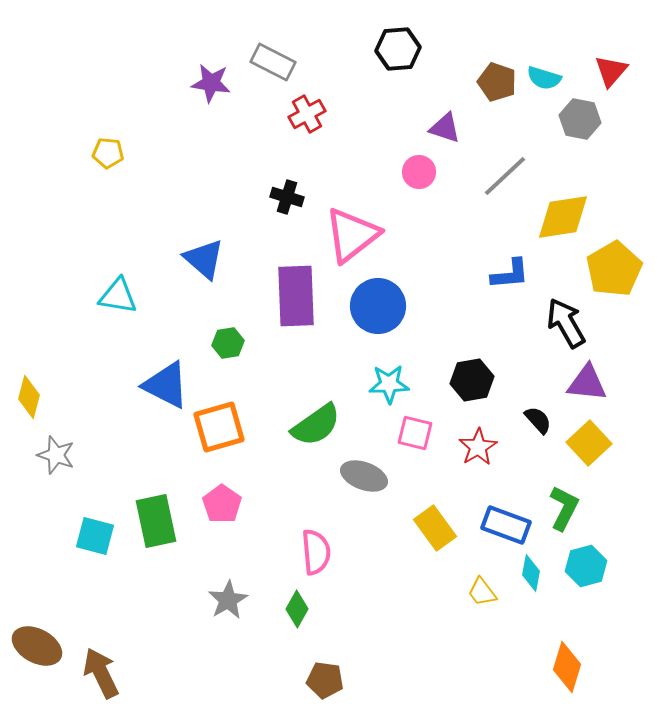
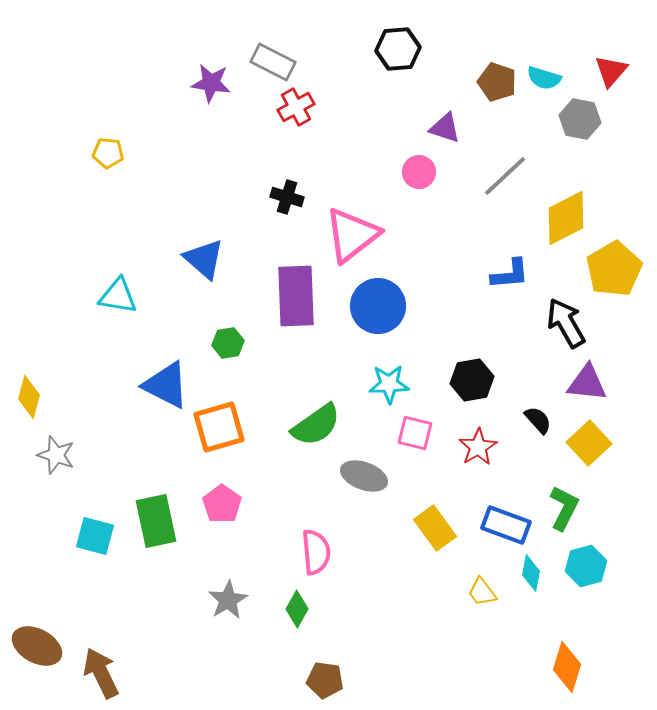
red cross at (307, 114): moved 11 px left, 7 px up
yellow diamond at (563, 217): moved 3 px right, 1 px down; rotated 18 degrees counterclockwise
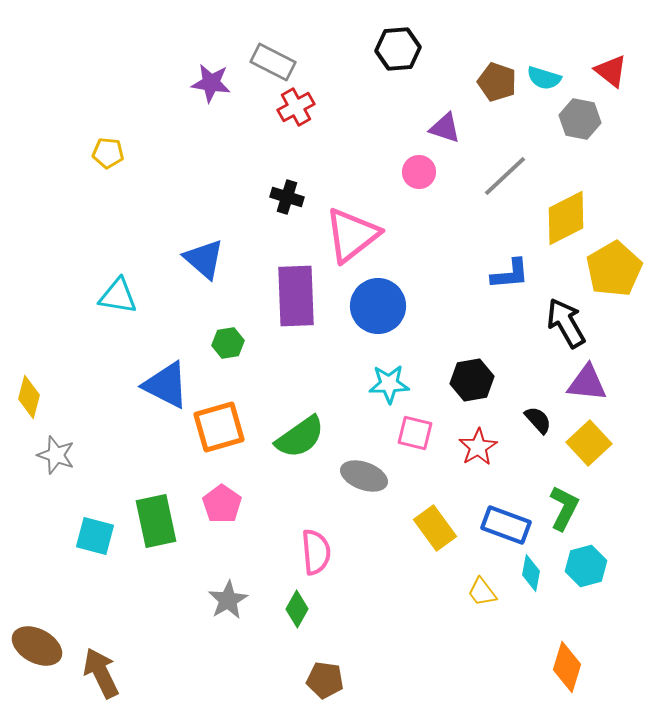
red triangle at (611, 71): rotated 33 degrees counterclockwise
green semicircle at (316, 425): moved 16 px left, 12 px down
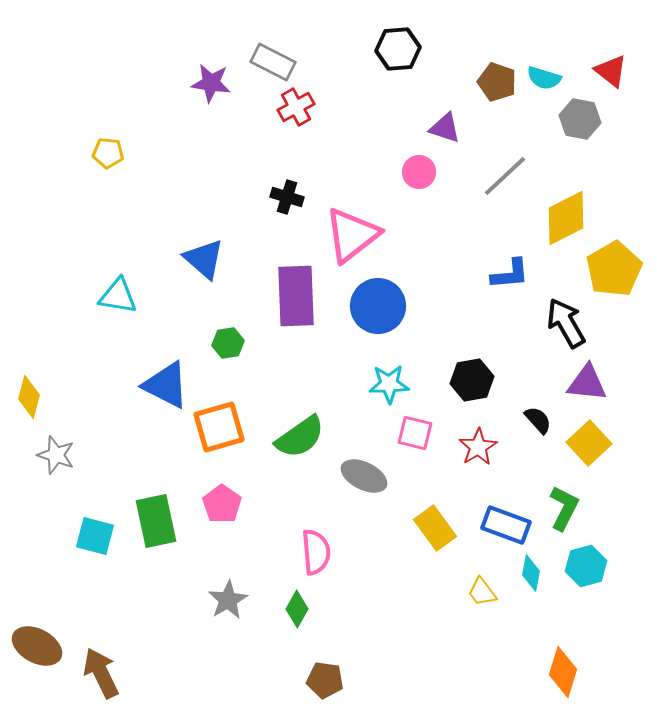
gray ellipse at (364, 476): rotated 6 degrees clockwise
orange diamond at (567, 667): moved 4 px left, 5 px down
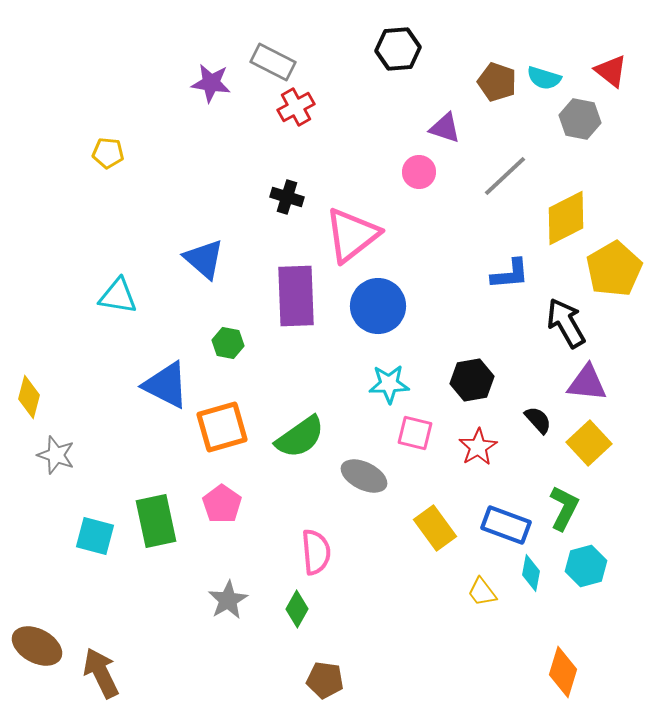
green hexagon at (228, 343): rotated 20 degrees clockwise
orange square at (219, 427): moved 3 px right
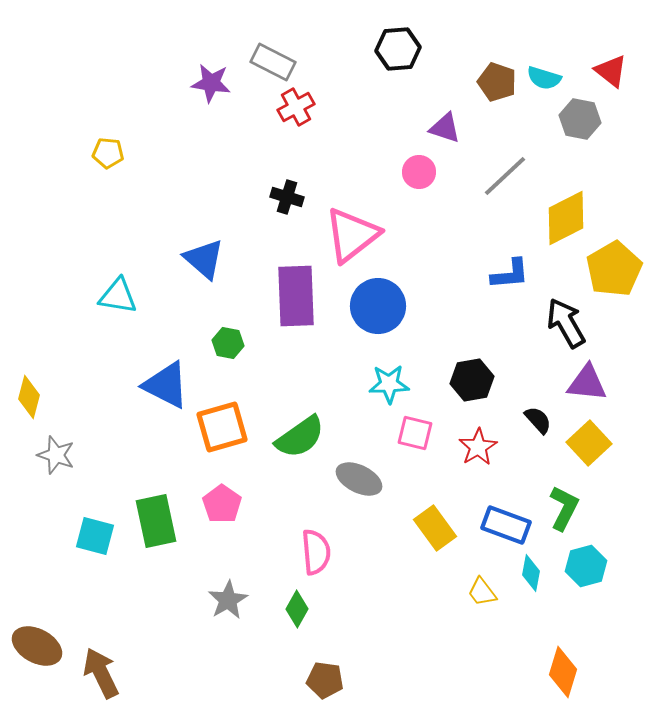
gray ellipse at (364, 476): moved 5 px left, 3 px down
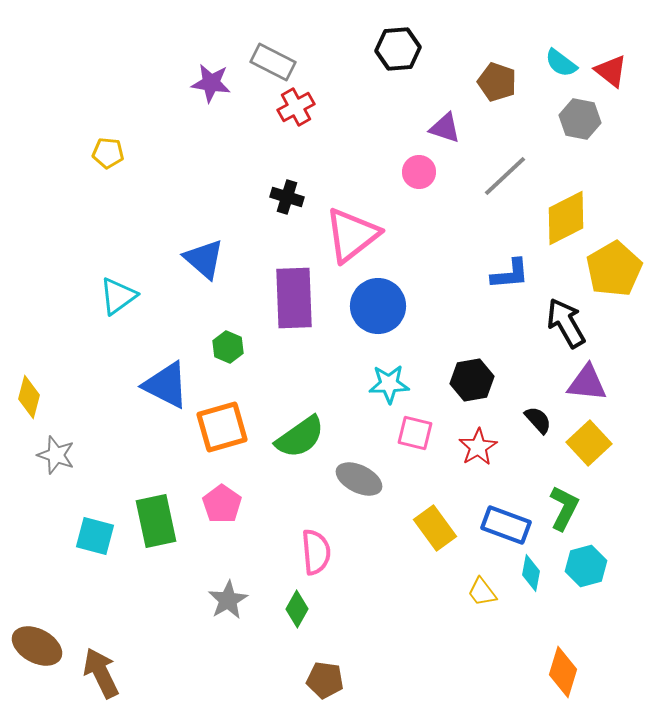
cyan semicircle at (544, 78): moved 17 px right, 15 px up; rotated 20 degrees clockwise
cyan triangle at (118, 296): rotated 45 degrees counterclockwise
purple rectangle at (296, 296): moved 2 px left, 2 px down
green hexagon at (228, 343): moved 4 px down; rotated 12 degrees clockwise
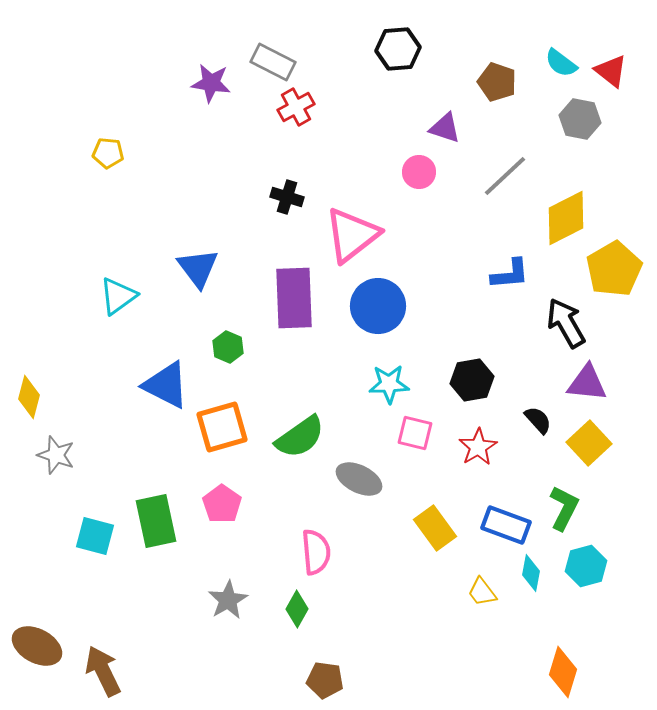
blue triangle at (204, 259): moved 6 px left, 9 px down; rotated 12 degrees clockwise
brown arrow at (101, 673): moved 2 px right, 2 px up
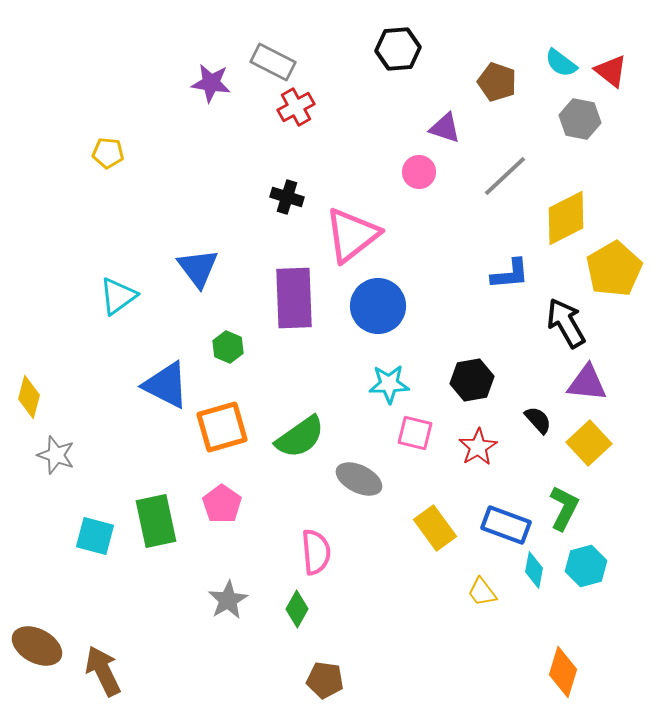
cyan diamond at (531, 573): moved 3 px right, 3 px up
